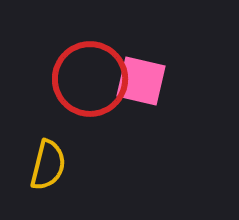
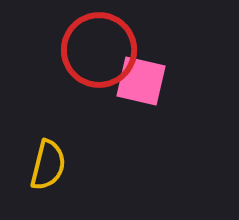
red circle: moved 9 px right, 29 px up
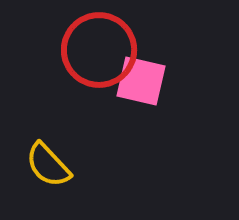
yellow semicircle: rotated 123 degrees clockwise
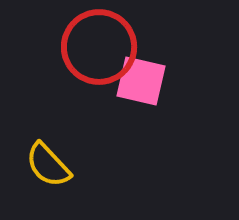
red circle: moved 3 px up
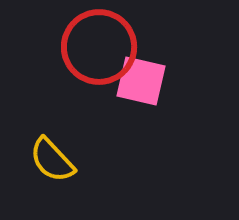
yellow semicircle: moved 4 px right, 5 px up
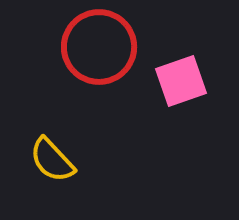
pink square: moved 40 px right; rotated 32 degrees counterclockwise
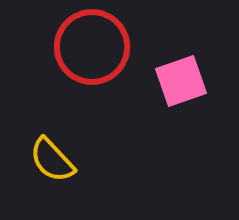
red circle: moved 7 px left
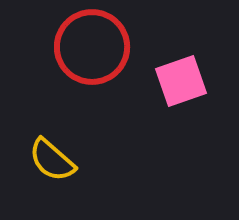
yellow semicircle: rotated 6 degrees counterclockwise
